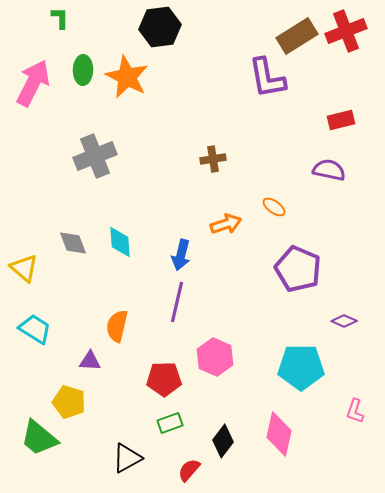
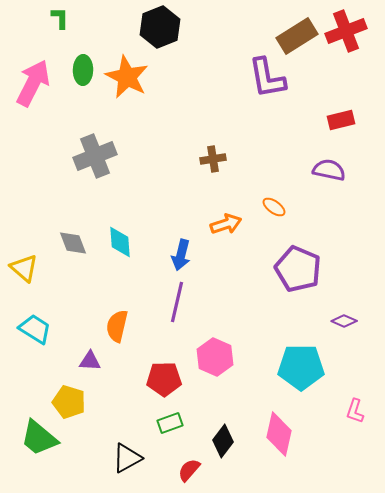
black hexagon: rotated 15 degrees counterclockwise
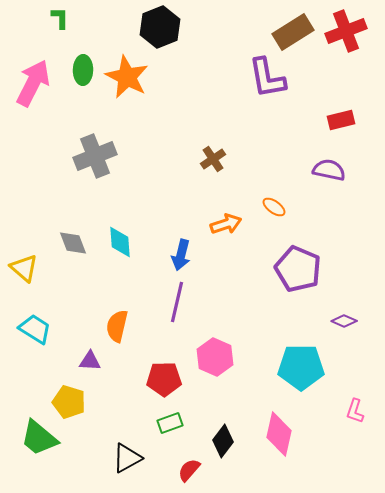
brown rectangle: moved 4 px left, 4 px up
brown cross: rotated 25 degrees counterclockwise
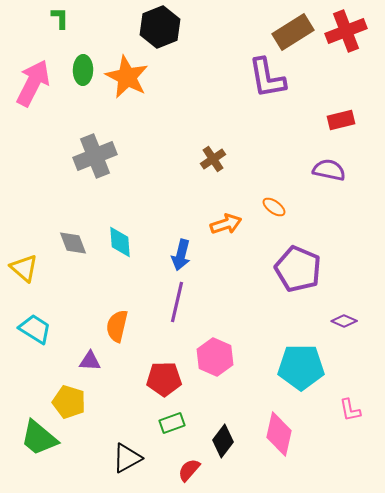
pink L-shape: moved 5 px left, 1 px up; rotated 30 degrees counterclockwise
green rectangle: moved 2 px right
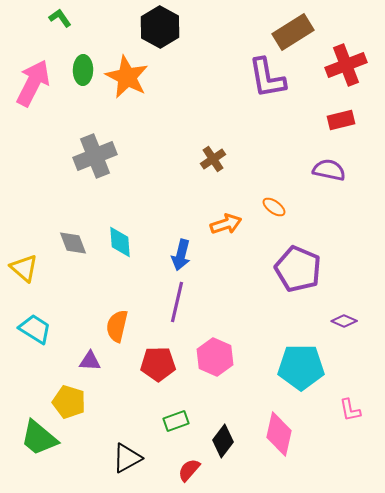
green L-shape: rotated 35 degrees counterclockwise
black hexagon: rotated 9 degrees counterclockwise
red cross: moved 34 px down
red pentagon: moved 6 px left, 15 px up
green rectangle: moved 4 px right, 2 px up
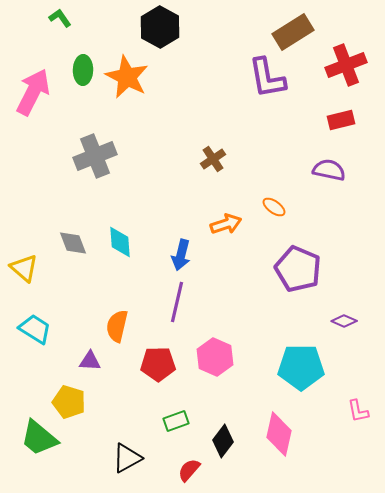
pink arrow: moved 9 px down
pink L-shape: moved 8 px right, 1 px down
